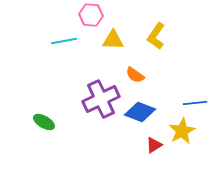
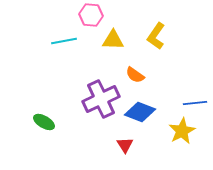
red triangle: moved 29 px left; rotated 30 degrees counterclockwise
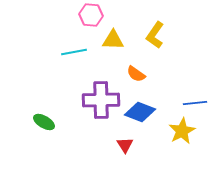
yellow L-shape: moved 1 px left, 1 px up
cyan line: moved 10 px right, 11 px down
orange semicircle: moved 1 px right, 1 px up
purple cross: moved 1 px down; rotated 24 degrees clockwise
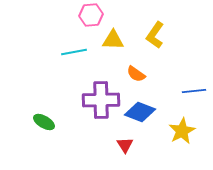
pink hexagon: rotated 10 degrees counterclockwise
blue line: moved 1 px left, 12 px up
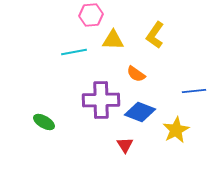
yellow star: moved 6 px left, 1 px up
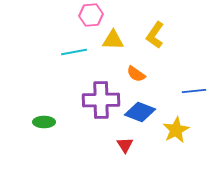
green ellipse: rotated 30 degrees counterclockwise
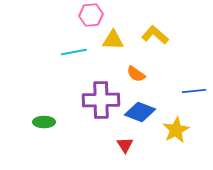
yellow L-shape: rotated 96 degrees clockwise
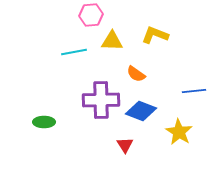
yellow L-shape: rotated 20 degrees counterclockwise
yellow triangle: moved 1 px left, 1 px down
blue diamond: moved 1 px right, 1 px up
yellow star: moved 3 px right, 2 px down; rotated 12 degrees counterclockwise
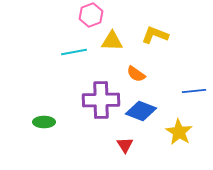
pink hexagon: rotated 15 degrees counterclockwise
